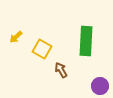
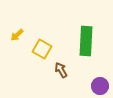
yellow arrow: moved 1 px right, 2 px up
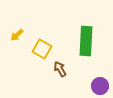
brown arrow: moved 1 px left, 1 px up
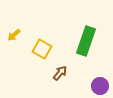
yellow arrow: moved 3 px left
green rectangle: rotated 16 degrees clockwise
brown arrow: moved 4 px down; rotated 70 degrees clockwise
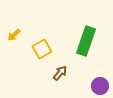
yellow square: rotated 30 degrees clockwise
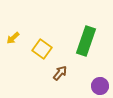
yellow arrow: moved 1 px left, 3 px down
yellow square: rotated 24 degrees counterclockwise
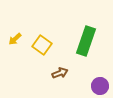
yellow arrow: moved 2 px right, 1 px down
yellow square: moved 4 px up
brown arrow: rotated 28 degrees clockwise
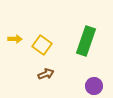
yellow arrow: rotated 136 degrees counterclockwise
brown arrow: moved 14 px left, 1 px down
purple circle: moved 6 px left
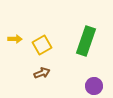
yellow square: rotated 24 degrees clockwise
brown arrow: moved 4 px left, 1 px up
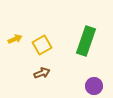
yellow arrow: rotated 24 degrees counterclockwise
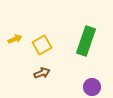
purple circle: moved 2 px left, 1 px down
